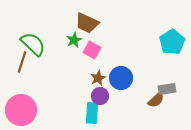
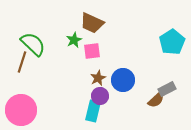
brown trapezoid: moved 5 px right
pink square: moved 1 px down; rotated 36 degrees counterclockwise
blue circle: moved 2 px right, 2 px down
gray rectangle: rotated 18 degrees counterclockwise
cyan rectangle: moved 1 px right, 2 px up; rotated 10 degrees clockwise
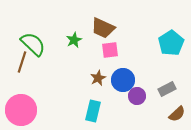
brown trapezoid: moved 11 px right, 5 px down
cyan pentagon: moved 1 px left, 1 px down
pink square: moved 18 px right, 1 px up
purple circle: moved 37 px right
brown semicircle: moved 21 px right, 14 px down
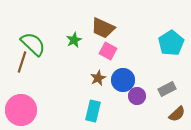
pink square: moved 2 px left, 1 px down; rotated 36 degrees clockwise
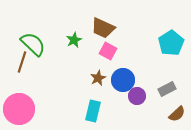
pink circle: moved 2 px left, 1 px up
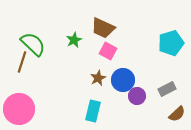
cyan pentagon: rotated 15 degrees clockwise
